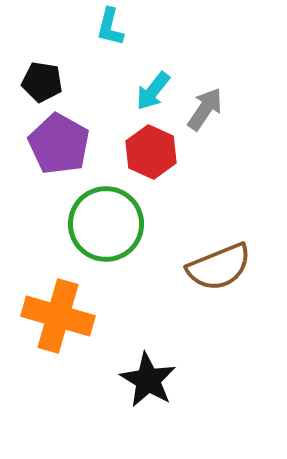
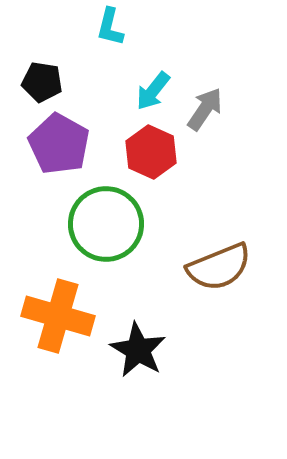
black star: moved 10 px left, 30 px up
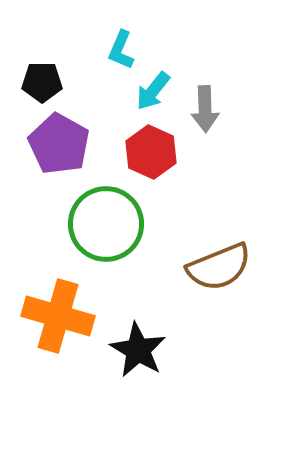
cyan L-shape: moved 11 px right, 23 px down; rotated 9 degrees clockwise
black pentagon: rotated 9 degrees counterclockwise
gray arrow: rotated 144 degrees clockwise
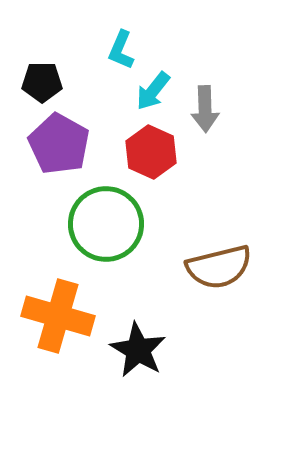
brown semicircle: rotated 8 degrees clockwise
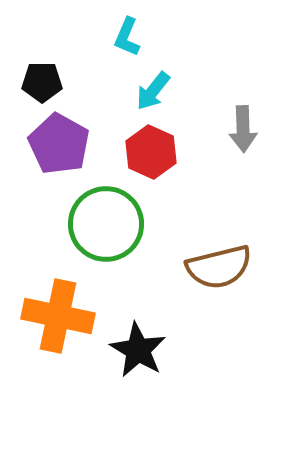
cyan L-shape: moved 6 px right, 13 px up
gray arrow: moved 38 px right, 20 px down
orange cross: rotated 4 degrees counterclockwise
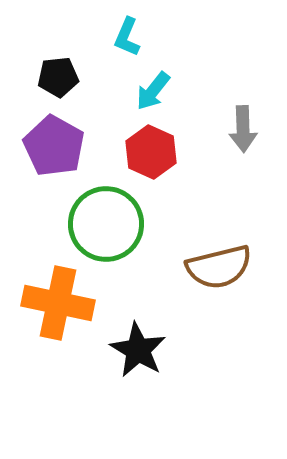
black pentagon: moved 16 px right, 5 px up; rotated 6 degrees counterclockwise
purple pentagon: moved 5 px left, 2 px down
orange cross: moved 13 px up
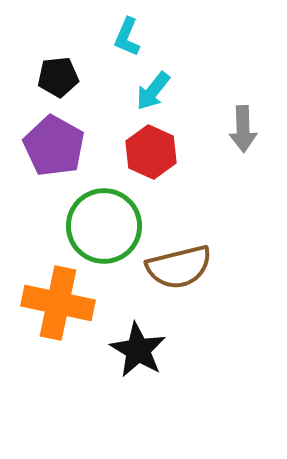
green circle: moved 2 px left, 2 px down
brown semicircle: moved 40 px left
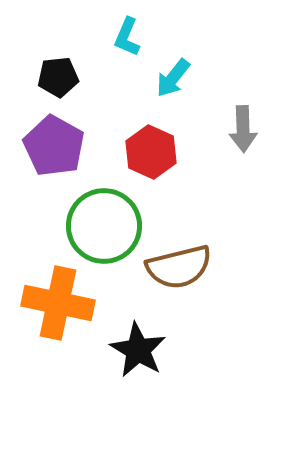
cyan arrow: moved 20 px right, 13 px up
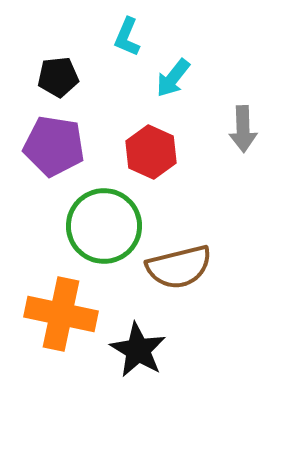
purple pentagon: rotated 20 degrees counterclockwise
orange cross: moved 3 px right, 11 px down
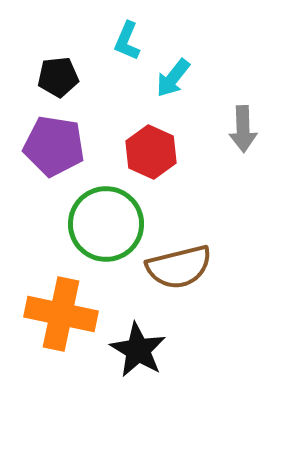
cyan L-shape: moved 4 px down
green circle: moved 2 px right, 2 px up
